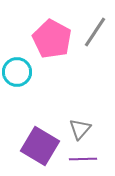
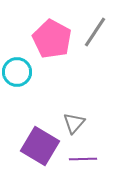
gray triangle: moved 6 px left, 6 px up
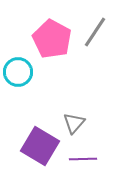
cyan circle: moved 1 px right
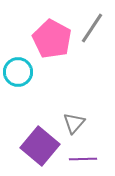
gray line: moved 3 px left, 4 px up
purple square: rotated 9 degrees clockwise
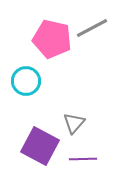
gray line: rotated 28 degrees clockwise
pink pentagon: rotated 15 degrees counterclockwise
cyan circle: moved 8 px right, 9 px down
purple square: rotated 12 degrees counterclockwise
